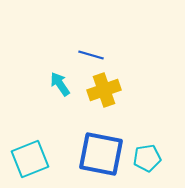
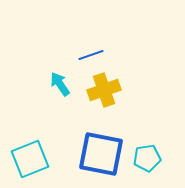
blue line: rotated 35 degrees counterclockwise
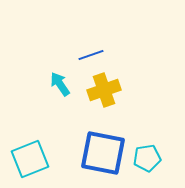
blue square: moved 2 px right, 1 px up
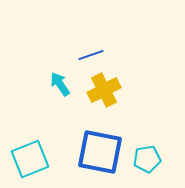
yellow cross: rotated 8 degrees counterclockwise
blue square: moved 3 px left, 1 px up
cyan pentagon: moved 1 px down
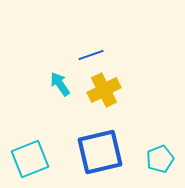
blue square: rotated 24 degrees counterclockwise
cyan pentagon: moved 13 px right; rotated 12 degrees counterclockwise
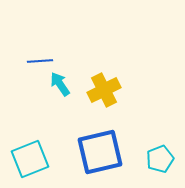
blue line: moved 51 px left, 6 px down; rotated 15 degrees clockwise
